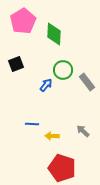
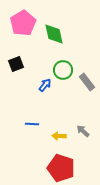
pink pentagon: moved 2 px down
green diamond: rotated 15 degrees counterclockwise
blue arrow: moved 1 px left
yellow arrow: moved 7 px right
red pentagon: moved 1 px left
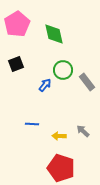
pink pentagon: moved 6 px left, 1 px down
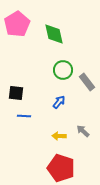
black square: moved 29 px down; rotated 28 degrees clockwise
blue arrow: moved 14 px right, 17 px down
blue line: moved 8 px left, 8 px up
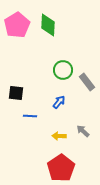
pink pentagon: moved 1 px down
green diamond: moved 6 px left, 9 px up; rotated 15 degrees clockwise
blue line: moved 6 px right
red pentagon: rotated 20 degrees clockwise
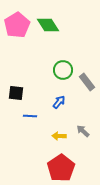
green diamond: rotated 35 degrees counterclockwise
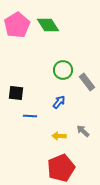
red pentagon: rotated 12 degrees clockwise
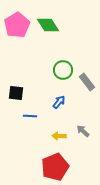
red pentagon: moved 6 px left, 1 px up
